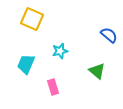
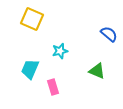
blue semicircle: moved 1 px up
cyan trapezoid: moved 4 px right, 5 px down
green triangle: rotated 18 degrees counterclockwise
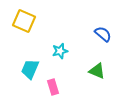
yellow square: moved 8 px left, 2 px down
blue semicircle: moved 6 px left
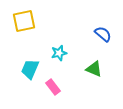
yellow square: rotated 35 degrees counterclockwise
cyan star: moved 1 px left, 2 px down
green triangle: moved 3 px left, 2 px up
pink rectangle: rotated 21 degrees counterclockwise
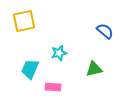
blue semicircle: moved 2 px right, 3 px up
green triangle: rotated 36 degrees counterclockwise
pink rectangle: rotated 49 degrees counterclockwise
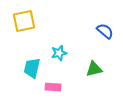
cyan trapezoid: moved 2 px right, 1 px up; rotated 10 degrees counterclockwise
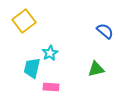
yellow square: rotated 25 degrees counterclockwise
cyan star: moved 9 px left; rotated 14 degrees counterclockwise
green triangle: moved 2 px right
pink rectangle: moved 2 px left
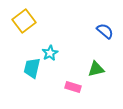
pink rectangle: moved 22 px right; rotated 14 degrees clockwise
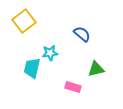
blue semicircle: moved 23 px left, 3 px down
cyan star: rotated 21 degrees clockwise
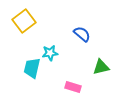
green triangle: moved 5 px right, 2 px up
